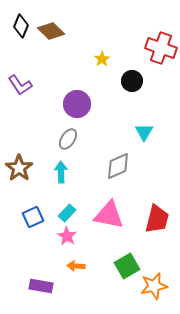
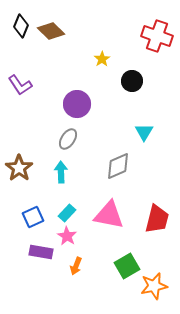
red cross: moved 4 px left, 12 px up
orange arrow: rotated 72 degrees counterclockwise
purple rectangle: moved 34 px up
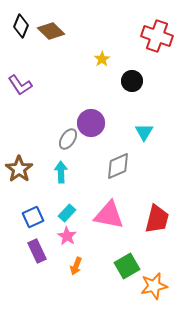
purple circle: moved 14 px right, 19 px down
brown star: moved 1 px down
purple rectangle: moved 4 px left, 1 px up; rotated 55 degrees clockwise
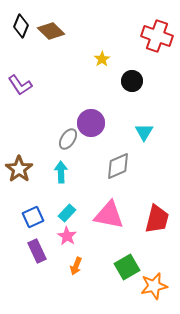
green square: moved 1 px down
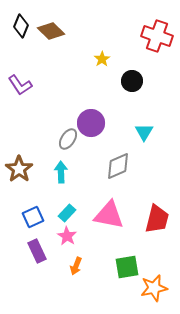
green square: rotated 20 degrees clockwise
orange star: moved 2 px down
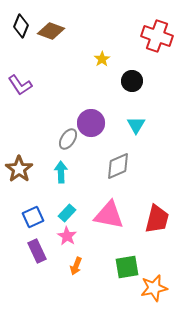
brown diamond: rotated 24 degrees counterclockwise
cyan triangle: moved 8 px left, 7 px up
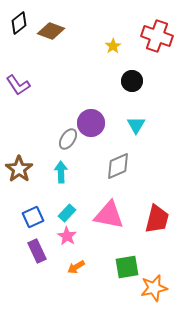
black diamond: moved 2 px left, 3 px up; rotated 30 degrees clockwise
yellow star: moved 11 px right, 13 px up
purple L-shape: moved 2 px left
orange arrow: moved 1 px down; rotated 36 degrees clockwise
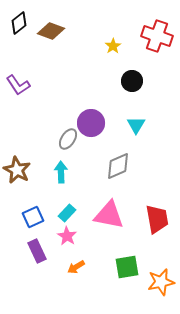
brown star: moved 2 px left, 1 px down; rotated 8 degrees counterclockwise
red trapezoid: rotated 24 degrees counterclockwise
orange star: moved 7 px right, 6 px up
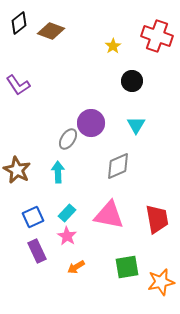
cyan arrow: moved 3 px left
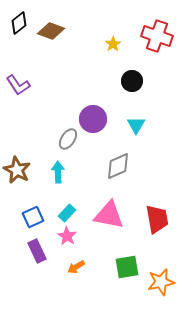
yellow star: moved 2 px up
purple circle: moved 2 px right, 4 px up
